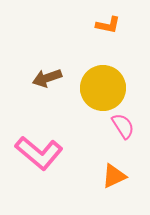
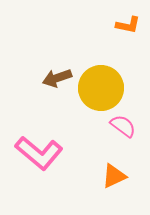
orange L-shape: moved 20 px right
brown arrow: moved 10 px right
yellow circle: moved 2 px left
pink semicircle: rotated 20 degrees counterclockwise
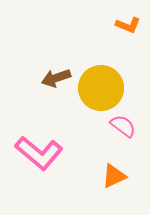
orange L-shape: rotated 10 degrees clockwise
brown arrow: moved 1 px left
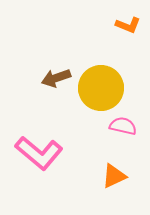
pink semicircle: rotated 24 degrees counterclockwise
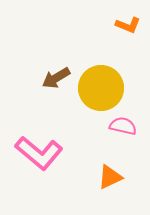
brown arrow: rotated 12 degrees counterclockwise
orange triangle: moved 4 px left, 1 px down
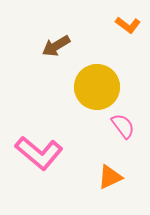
orange L-shape: rotated 15 degrees clockwise
brown arrow: moved 32 px up
yellow circle: moved 4 px left, 1 px up
pink semicircle: rotated 40 degrees clockwise
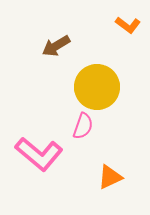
pink semicircle: moved 40 px left; rotated 56 degrees clockwise
pink L-shape: moved 1 px down
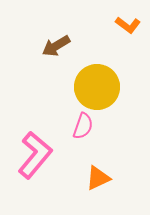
pink L-shape: moved 4 px left, 1 px down; rotated 90 degrees counterclockwise
orange triangle: moved 12 px left, 1 px down
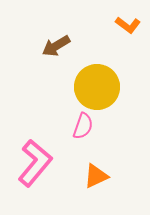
pink L-shape: moved 8 px down
orange triangle: moved 2 px left, 2 px up
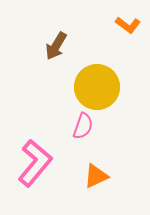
brown arrow: rotated 28 degrees counterclockwise
